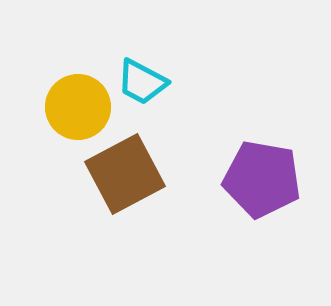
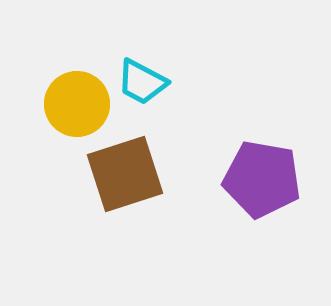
yellow circle: moved 1 px left, 3 px up
brown square: rotated 10 degrees clockwise
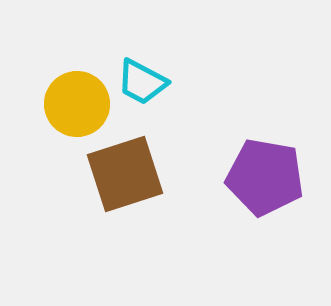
purple pentagon: moved 3 px right, 2 px up
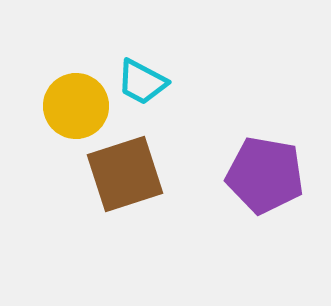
yellow circle: moved 1 px left, 2 px down
purple pentagon: moved 2 px up
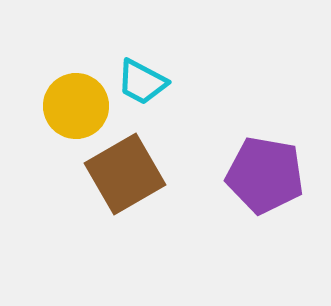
brown square: rotated 12 degrees counterclockwise
